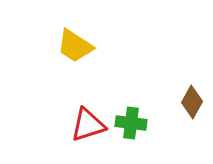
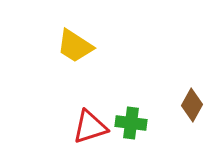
brown diamond: moved 3 px down
red triangle: moved 2 px right, 2 px down
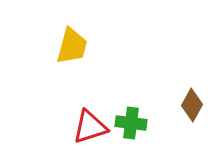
yellow trapezoid: moved 3 px left; rotated 108 degrees counterclockwise
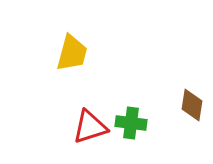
yellow trapezoid: moved 7 px down
brown diamond: rotated 20 degrees counterclockwise
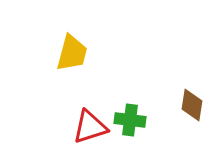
green cross: moved 1 px left, 3 px up
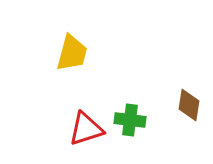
brown diamond: moved 3 px left
red triangle: moved 4 px left, 2 px down
